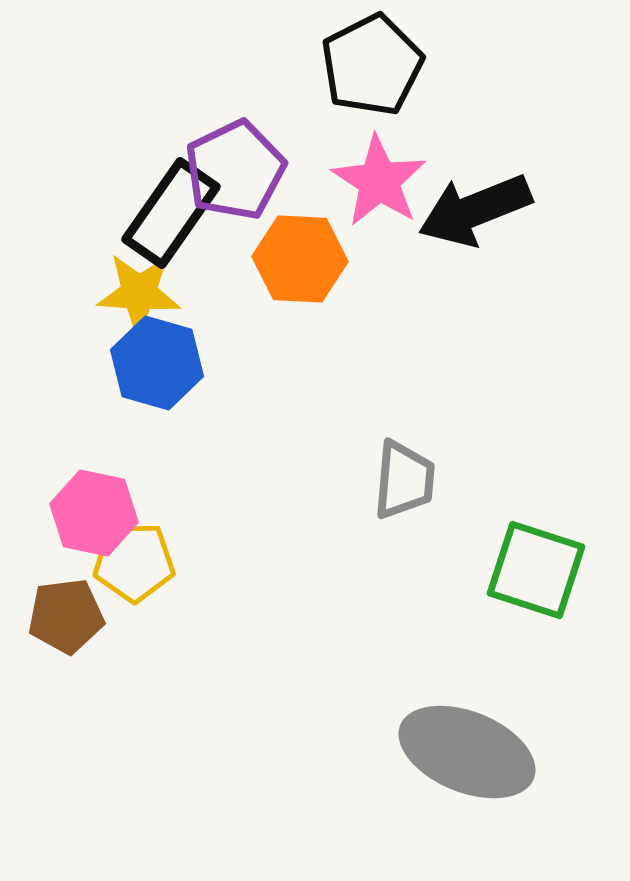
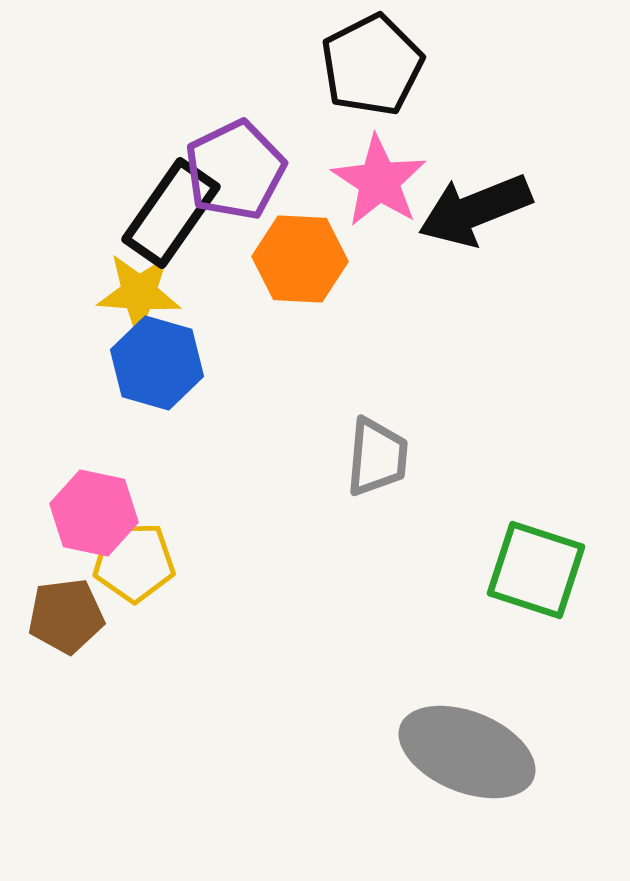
gray trapezoid: moved 27 px left, 23 px up
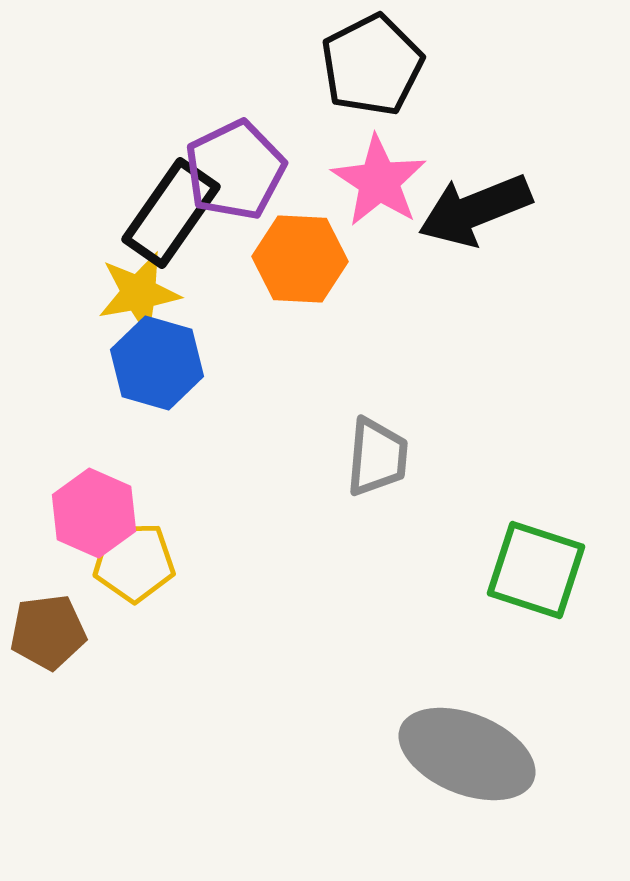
yellow star: rotated 14 degrees counterclockwise
pink hexagon: rotated 12 degrees clockwise
brown pentagon: moved 18 px left, 16 px down
gray ellipse: moved 2 px down
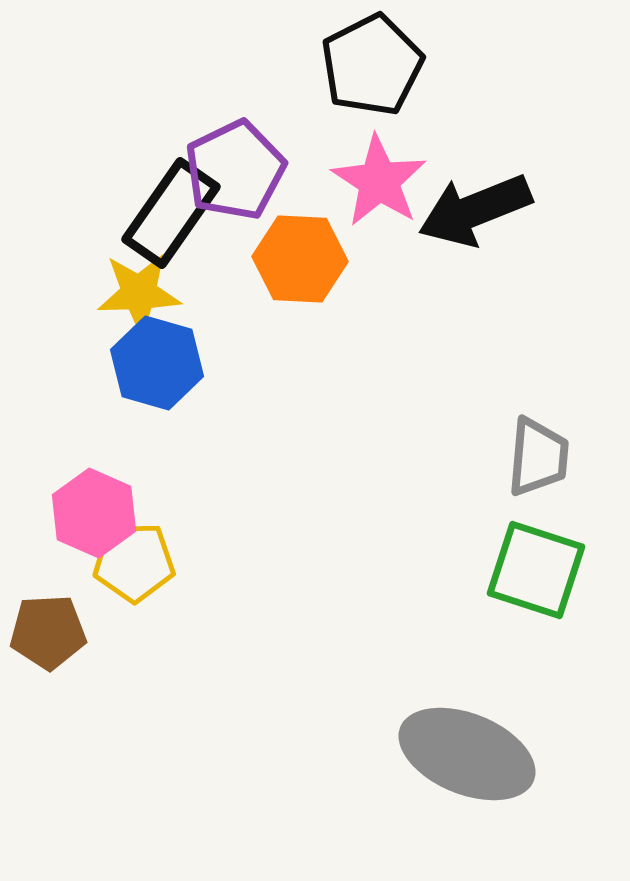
yellow star: rotated 8 degrees clockwise
gray trapezoid: moved 161 px right
brown pentagon: rotated 4 degrees clockwise
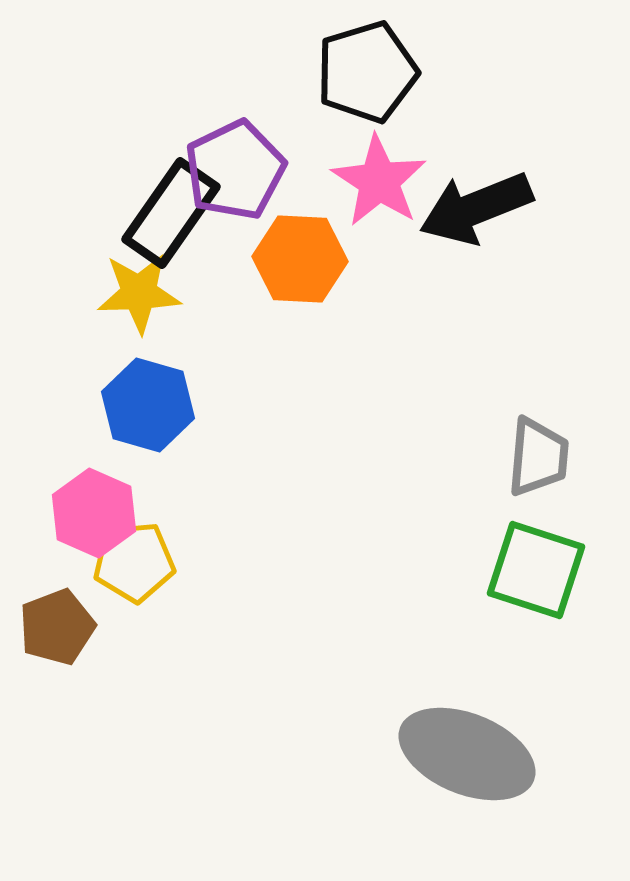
black pentagon: moved 5 px left, 7 px down; rotated 10 degrees clockwise
black arrow: moved 1 px right, 2 px up
blue hexagon: moved 9 px left, 42 px down
yellow pentagon: rotated 4 degrees counterclockwise
brown pentagon: moved 9 px right, 5 px up; rotated 18 degrees counterclockwise
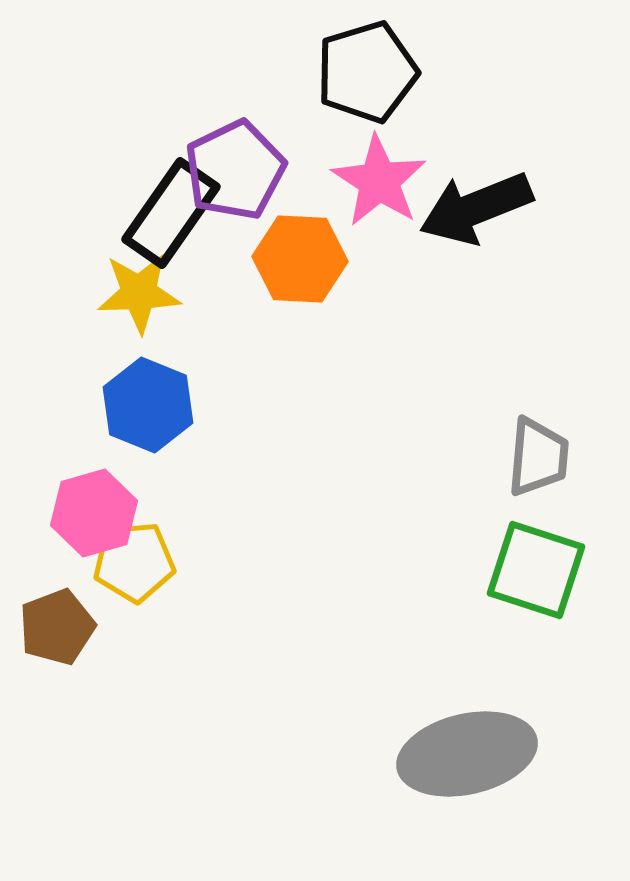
blue hexagon: rotated 6 degrees clockwise
pink hexagon: rotated 20 degrees clockwise
gray ellipse: rotated 35 degrees counterclockwise
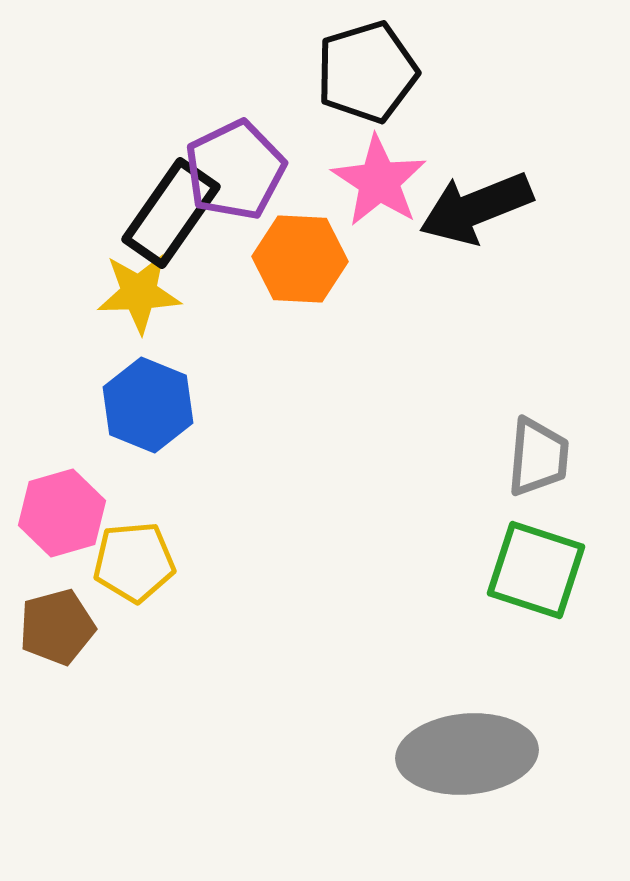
pink hexagon: moved 32 px left
brown pentagon: rotated 6 degrees clockwise
gray ellipse: rotated 8 degrees clockwise
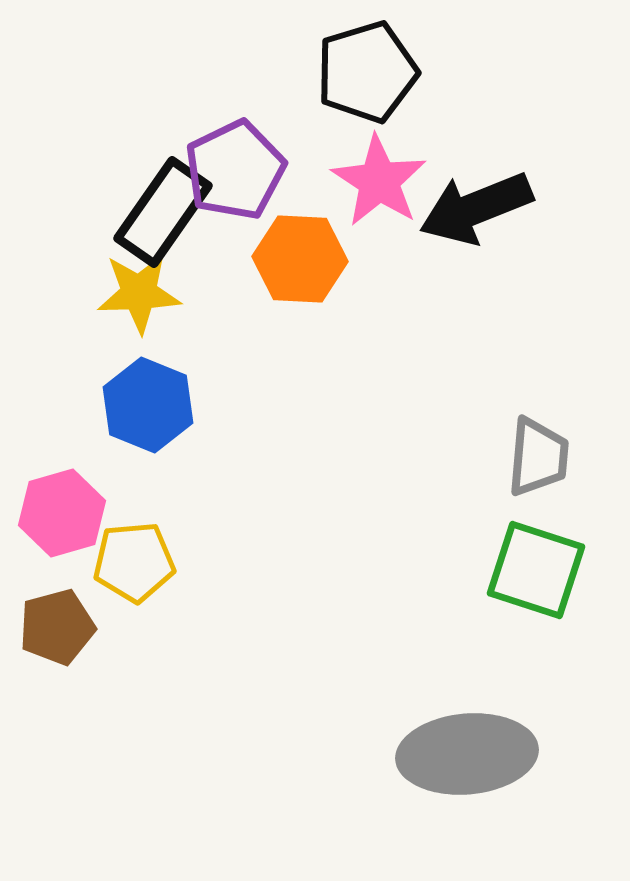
black rectangle: moved 8 px left, 1 px up
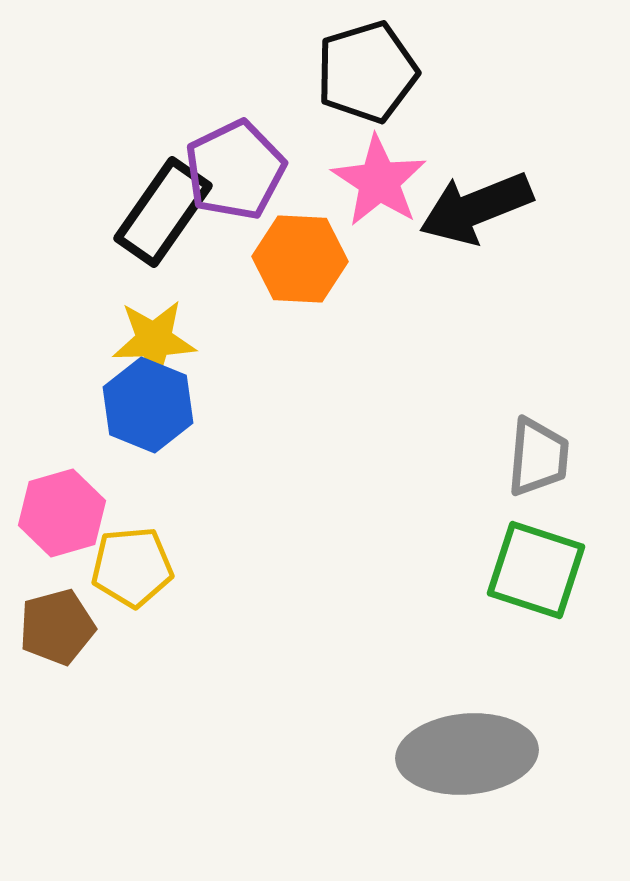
yellow star: moved 15 px right, 47 px down
yellow pentagon: moved 2 px left, 5 px down
